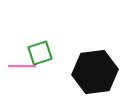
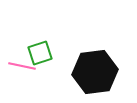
pink line: rotated 12 degrees clockwise
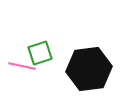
black hexagon: moved 6 px left, 3 px up
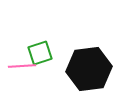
pink line: rotated 16 degrees counterclockwise
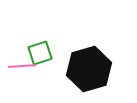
black hexagon: rotated 9 degrees counterclockwise
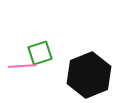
black hexagon: moved 6 px down; rotated 6 degrees counterclockwise
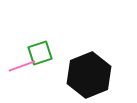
pink line: rotated 16 degrees counterclockwise
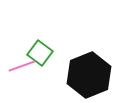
green square: rotated 35 degrees counterclockwise
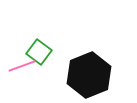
green square: moved 1 px left, 1 px up
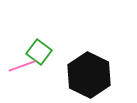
black hexagon: rotated 12 degrees counterclockwise
